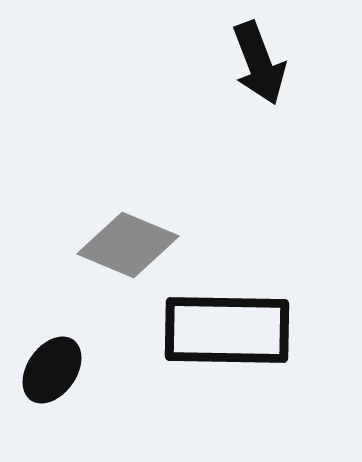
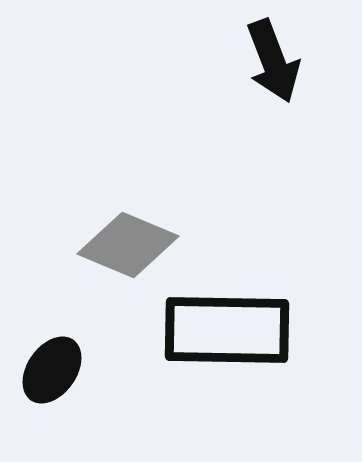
black arrow: moved 14 px right, 2 px up
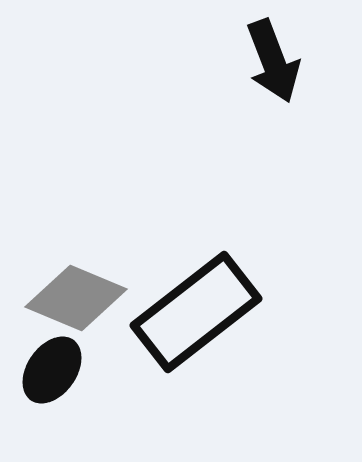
gray diamond: moved 52 px left, 53 px down
black rectangle: moved 31 px left, 18 px up; rotated 39 degrees counterclockwise
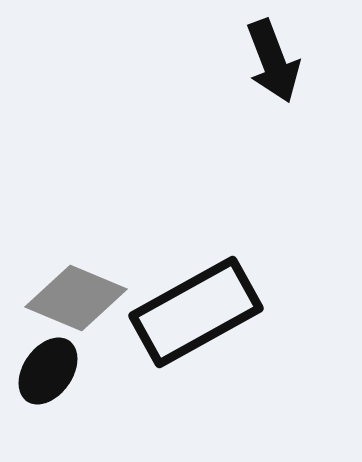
black rectangle: rotated 9 degrees clockwise
black ellipse: moved 4 px left, 1 px down
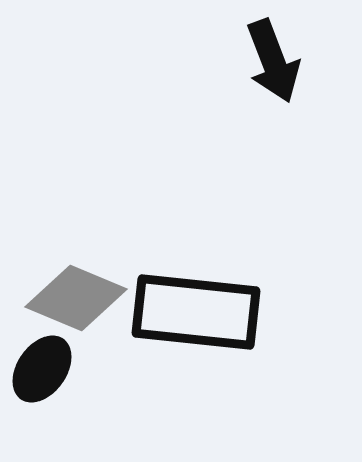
black rectangle: rotated 35 degrees clockwise
black ellipse: moved 6 px left, 2 px up
